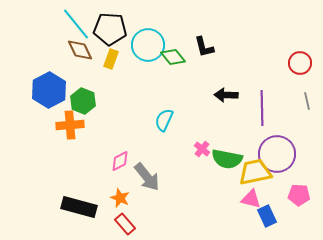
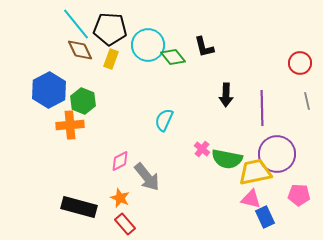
black arrow: rotated 90 degrees counterclockwise
blue rectangle: moved 2 px left, 1 px down
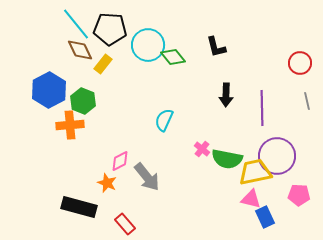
black L-shape: moved 12 px right
yellow rectangle: moved 8 px left, 5 px down; rotated 18 degrees clockwise
purple circle: moved 2 px down
orange star: moved 13 px left, 15 px up
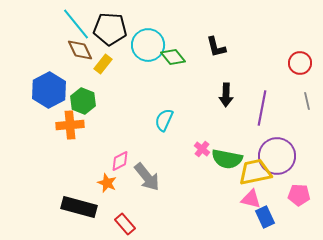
purple line: rotated 12 degrees clockwise
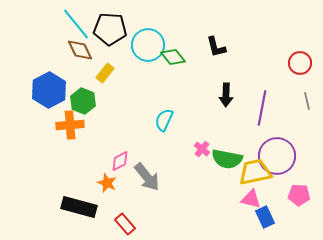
yellow rectangle: moved 2 px right, 9 px down
